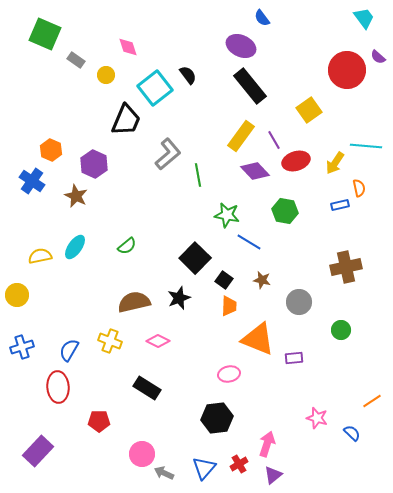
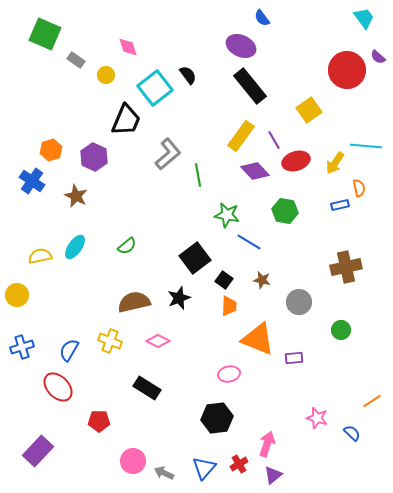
orange hexagon at (51, 150): rotated 20 degrees clockwise
purple hexagon at (94, 164): moved 7 px up
black square at (195, 258): rotated 8 degrees clockwise
red ellipse at (58, 387): rotated 40 degrees counterclockwise
pink circle at (142, 454): moved 9 px left, 7 px down
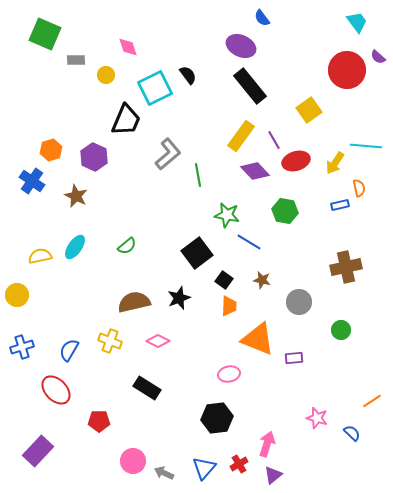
cyan trapezoid at (364, 18): moved 7 px left, 4 px down
gray rectangle at (76, 60): rotated 36 degrees counterclockwise
cyan square at (155, 88): rotated 12 degrees clockwise
black square at (195, 258): moved 2 px right, 5 px up
red ellipse at (58, 387): moved 2 px left, 3 px down
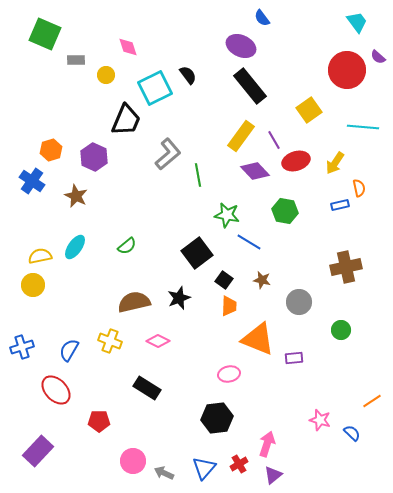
cyan line at (366, 146): moved 3 px left, 19 px up
yellow circle at (17, 295): moved 16 px right, 10 px up
pink star at (317, 418): moved 3 px right, 2 px down
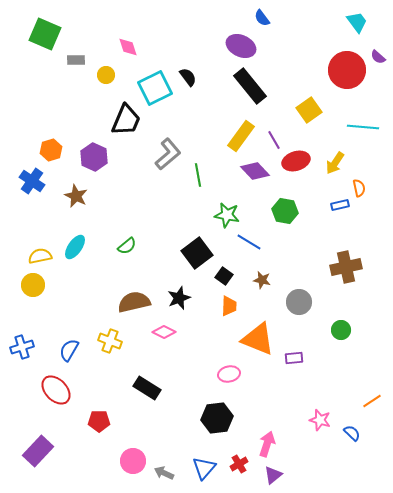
black semicircle at (188, 75): moved 2 px down
black square at (224, 280): moved 4 px up
pink diamond at (158, 341): moved 6 px right, 9 px up
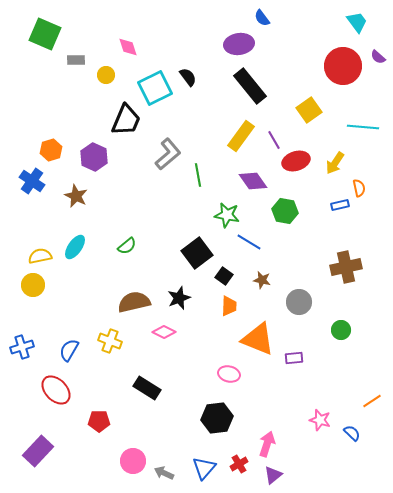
purple ellipse at (241, 46): moved 2 px left, 2 px up; rotated 32 degrees counterclockwise
red circle at (347, 70): moved 4 px left, 4 px up
purple diamond at (255, 171): moved 2 px left, 10 px down; rotated 8 degrees clockwise
pink ellipse at (229, 374): rotated 25 degrees clockwise
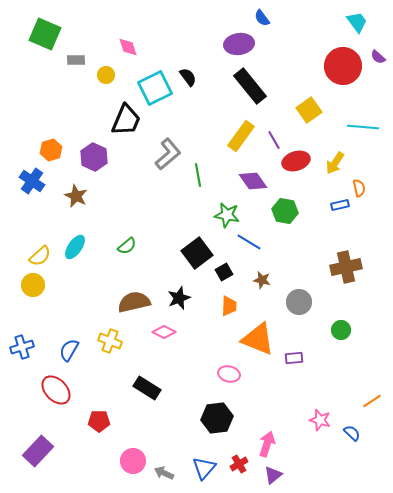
yellow semicircle at (40, 256): rotated 150 degrees clockwise
black square at (224, 276): moved 4 px up; rotated 24 degrees clockwise
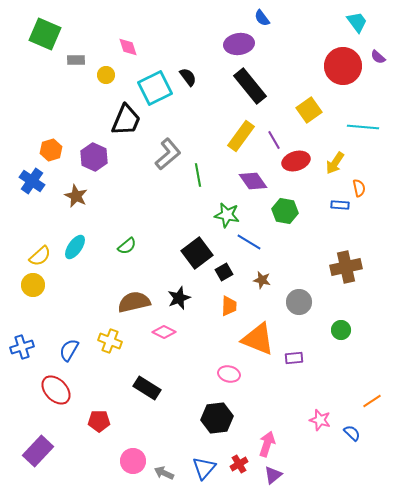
blue rectangle at (340, 205): rotated 18 degrees clockwise
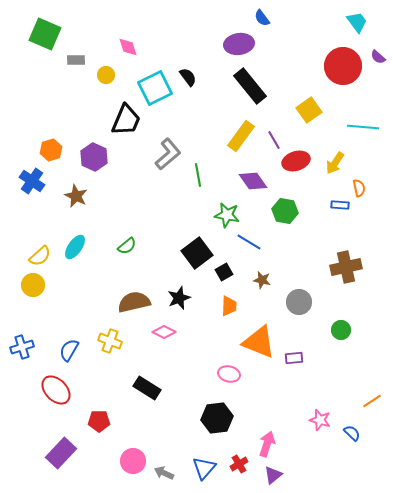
orange triangle at (258, 339): moved 1 px right, 3 px down
purple rectangle at (38, 451): moved 23 px right, 2 px down
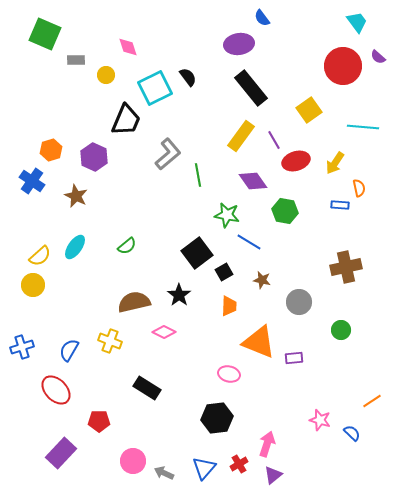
black rectangle at (250, 86): moved 1 px right, 2 px down
black star at (179, 298): moved 3 px up; rotated 15 degrees counterclockwise
